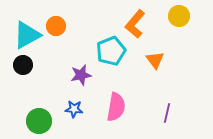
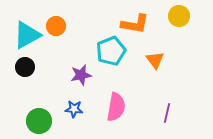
orange L-shape: rotated 120 degrees counterclockwise
black circle: moved 2 px right, 2 px down
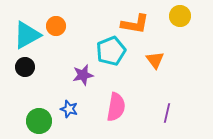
yellow circle: moved 1 px right
purple star: moved 2 px right
blue star: moved 5 px left; rotated 12 degrees clockwise
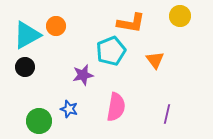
orange L-shape: moved 4 px left, 1 px up
purple line: moved 1 px down
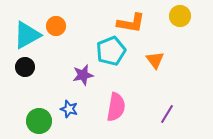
purple line: rotated 18 degrees clockwise
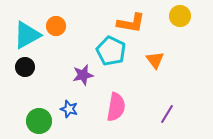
cyan pentagon: rotated 24 degrees counterclockwise
